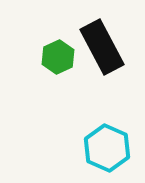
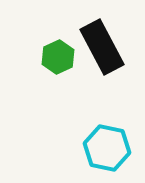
cyan hexagon: rotated 12 degrees counterclockwise
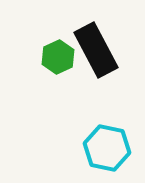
black rectangle: moved 6 px left, 3 px down
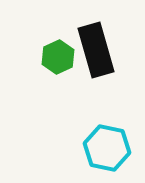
black rectangle: rotated 12 degrees clockwise
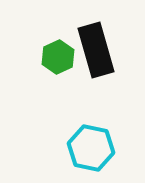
cyan hexagon: moved 16 px left
